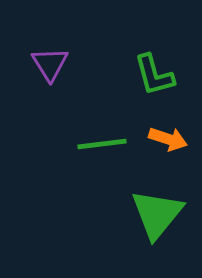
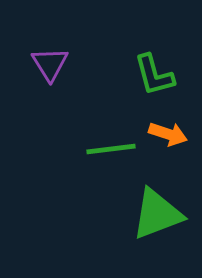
orange arrow: moved 5 px up
green line: moved 9 px right, 5 px down
green triangle: rotated 30 degrees clockwise
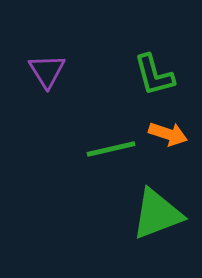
purple triangle: moved 3 px left, 7 px down
green line: rotated 6 degrees counterclockwise
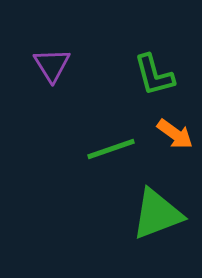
purple triangle: moved 5 px right, 6 px up
orange arrow: moved 7 px right; rotated 18 degrees clockwise
green line: rotated 6 degrees counterclockwise
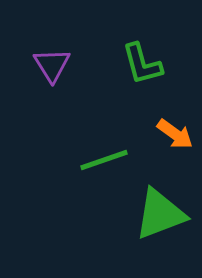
green L-shape: moved 12 px left, 11 px up
green line: moved 7 px left, 11 px down
green triangle: moved 3 px right
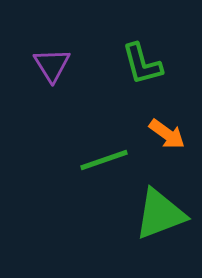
orange arrow: moved 8 px left
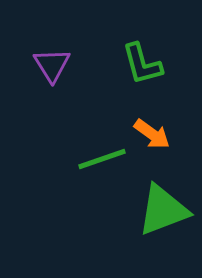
orange arrow: moved 15 px left
green line: moved 2 px left, 1 px up
green triangle: moved 3 px right, 4 px up
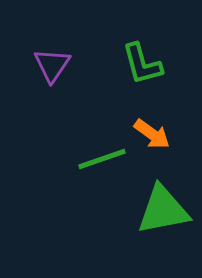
purple triangle: rotated 6 degrees clockwise
green triangle: rotated 10 degrees clockwise
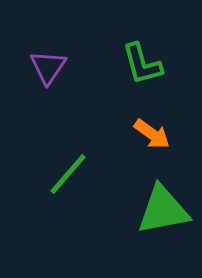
purple triangle: moved 4 px left, 2 px down
green line: moved 34 px left, 15 px down; rotated 30 degrees counterclockwise
